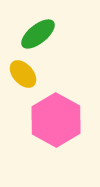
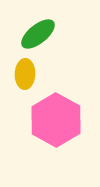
yellow ellipse: moved 2 px right; rotated 44 degrees clockwise
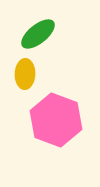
pink hexagon: rotated 9 degrees counterclockwise
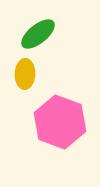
pink hexagon: moved 4 px right, 2 px down
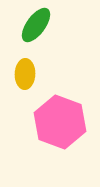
green ellipse: moved 2 px left, 9 px up; rotated 15 degrees counterclockwise
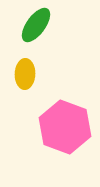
pink hexagon: moved 5 px right, 5 px down
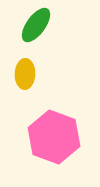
pink hexagon: moved 11 px left, 10 px down
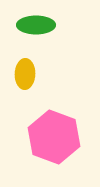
green ellipse: rotated 54 degrees clockwise
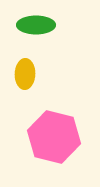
pink hexagon: rotated 6 degrees counterclockwise
